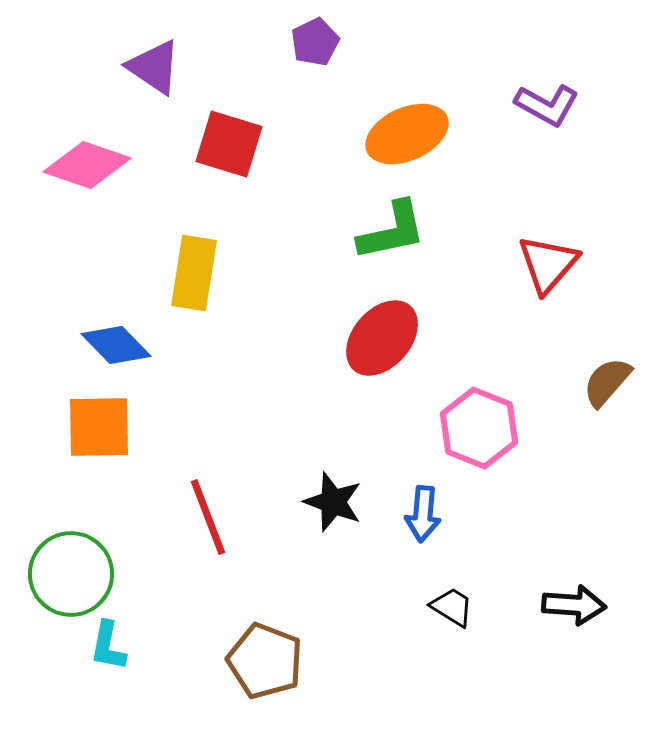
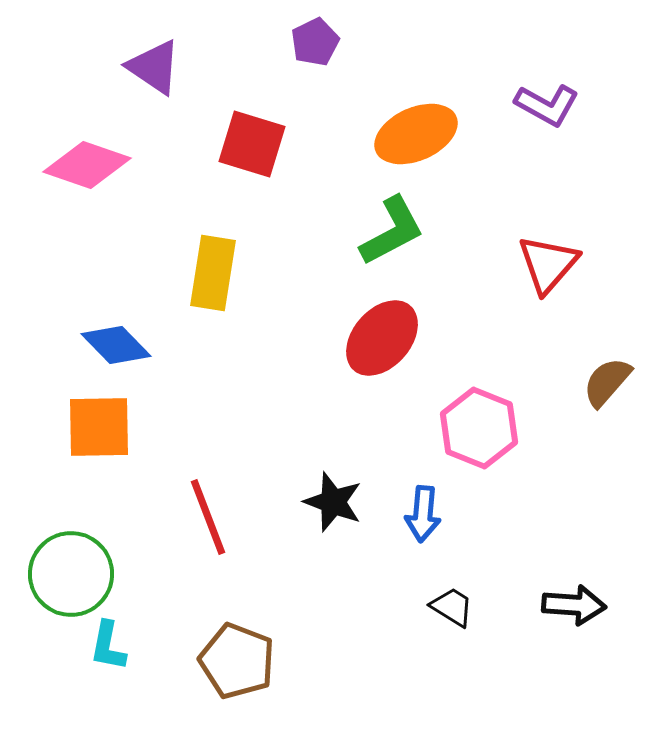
orange ellipse: moved 9 px right
red square: moved 23 px right
green L-shape: rotated 16 degrees counterclockwise
yellow rectangle: moved 19 px right
brown pentagon: moved 28 px left
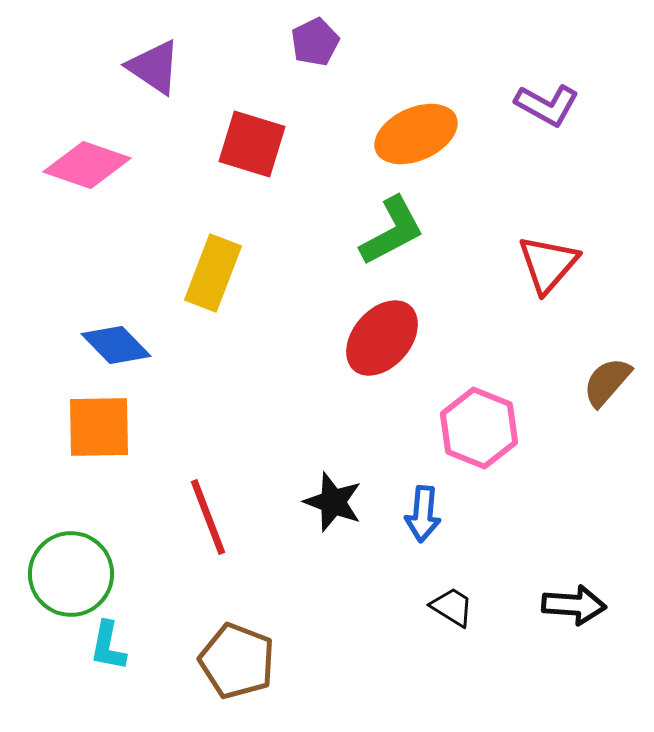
yellow rectangle: rotated 12 degrees clockwise
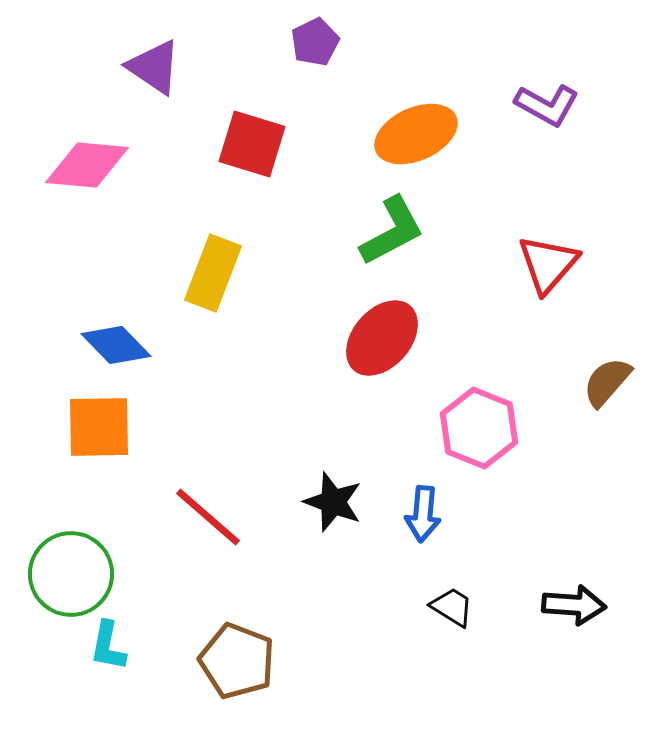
pink diamond: rotated 14 degrees counterclockwise
red line: rotated 28 degrees counterclockwise
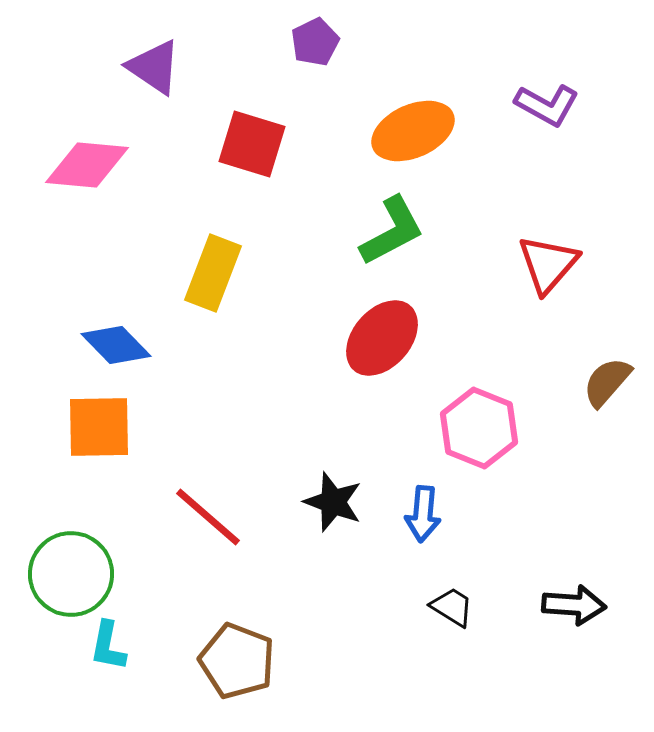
orange ellipse: moved 3 px left, 3 px up
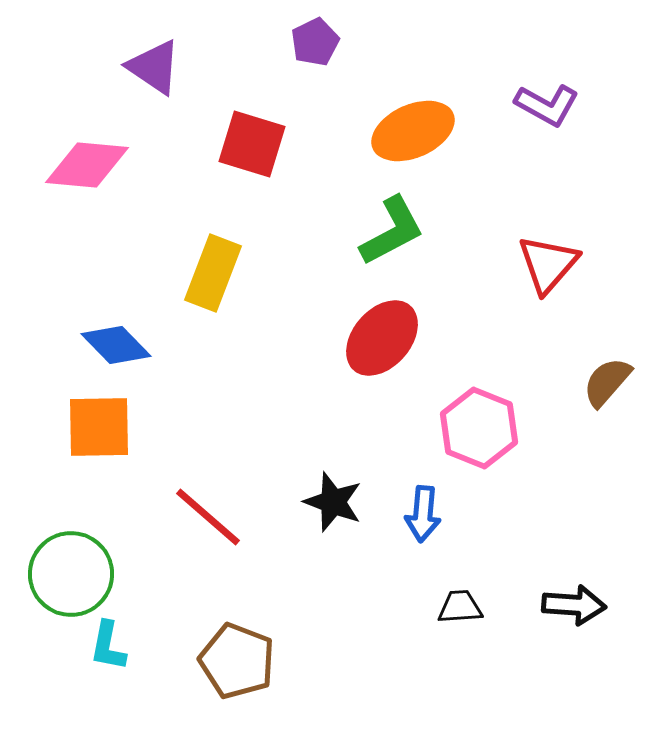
black trapezoid: moved 8 px right; rotated 36 degrees counterclockwise
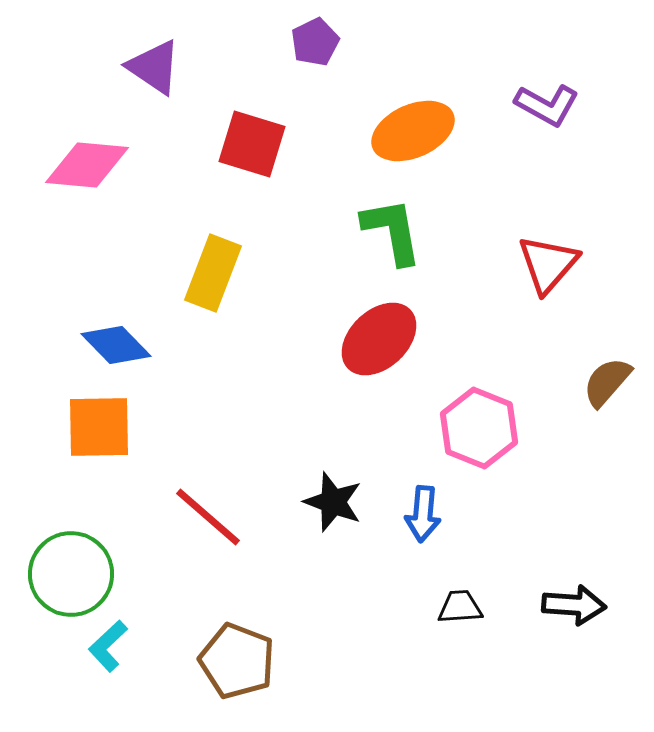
green L-shape: rotated 72 degrees counterclockwise
red ellipse: moved 3 px left, 1 px down; rotated 6 degrees clockwise
cyan L-shape: rotated 36 degrees clockwise
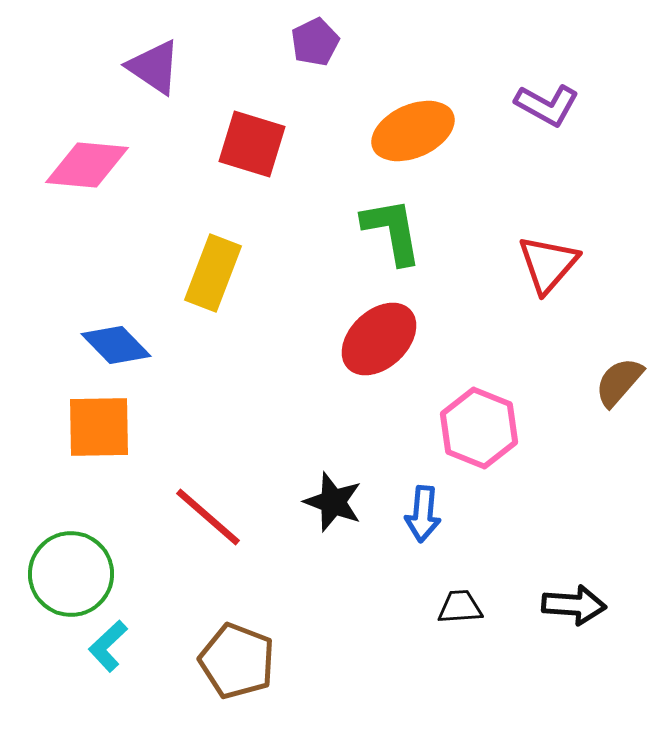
brown semicircle: moved 12 px right
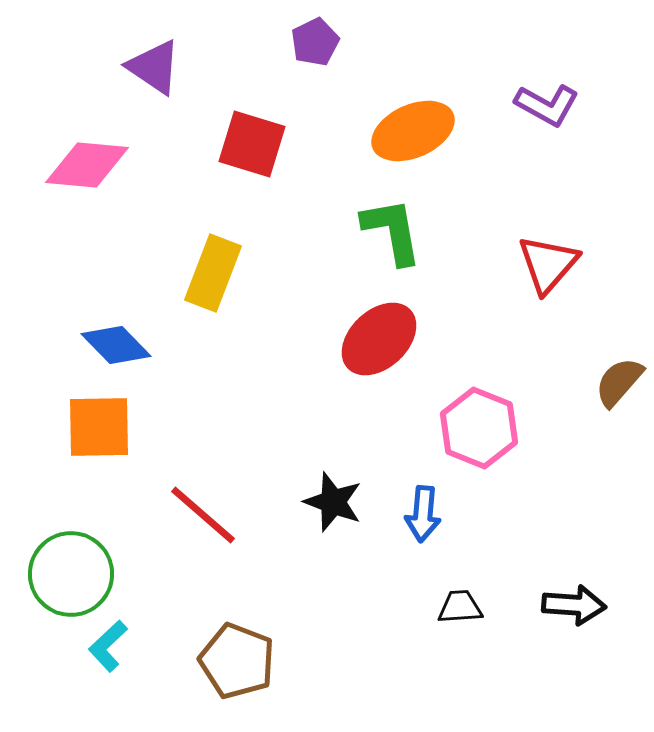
red line: moved 5 px left, 2 px up
